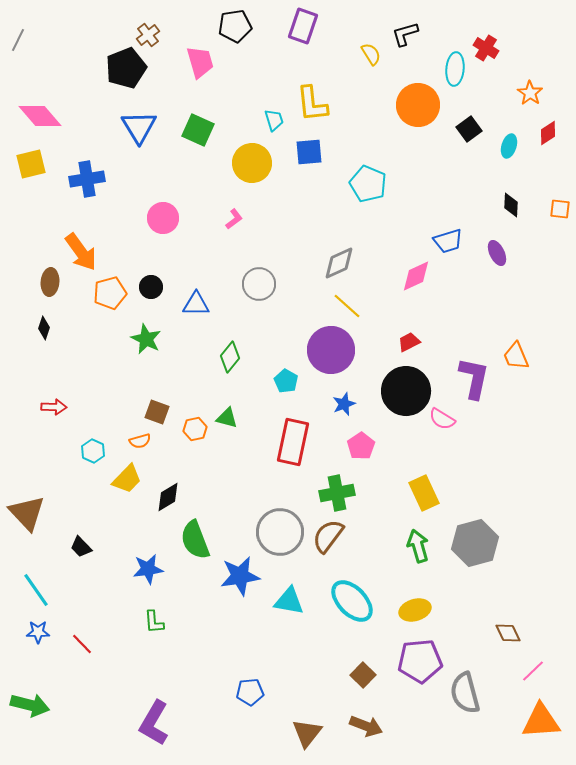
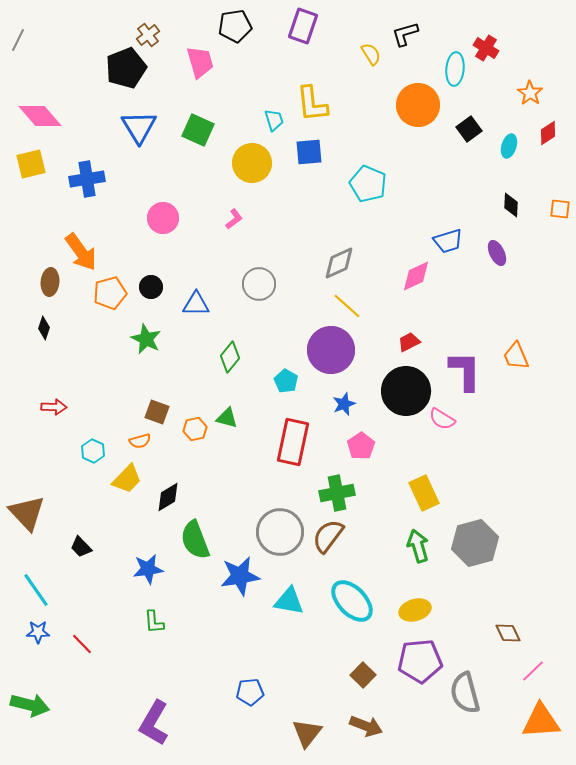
purple L-shape at (474, 378): moved 9 px left, 7 px up; rotated 12 degrees counterclockwise
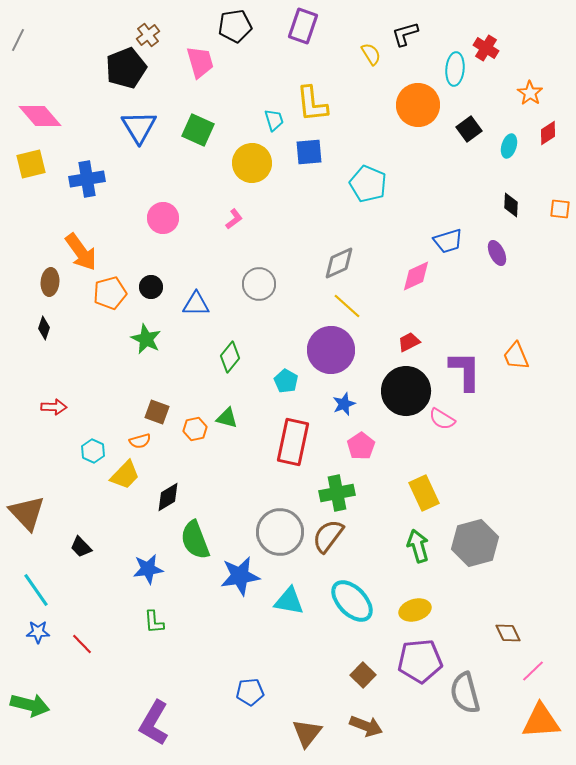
yellow trapezoid at (127, 479): moved 2 px left, 4 px up
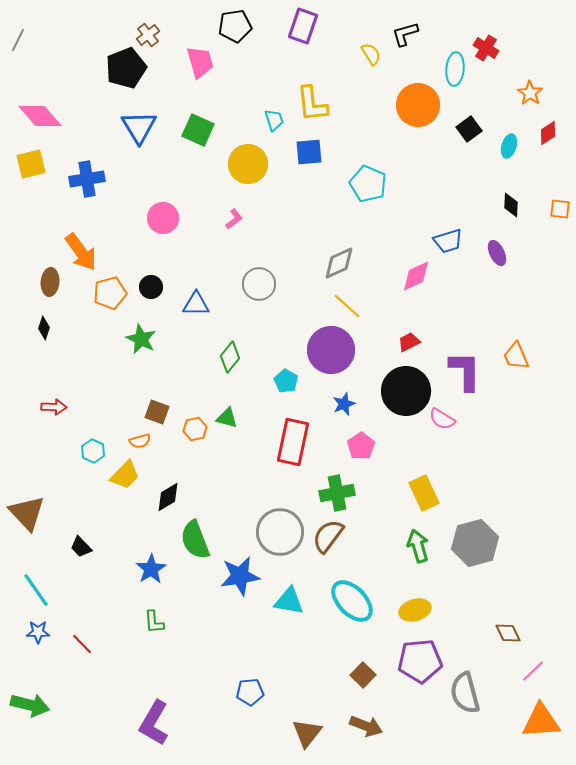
yellow circle at (252, 163): moved 4 px left, 1 px down
green star at (146, 339): moved 5 px left
blue star at (148, 569): moved 3 px right; rotated 24 degrees counterclockwise
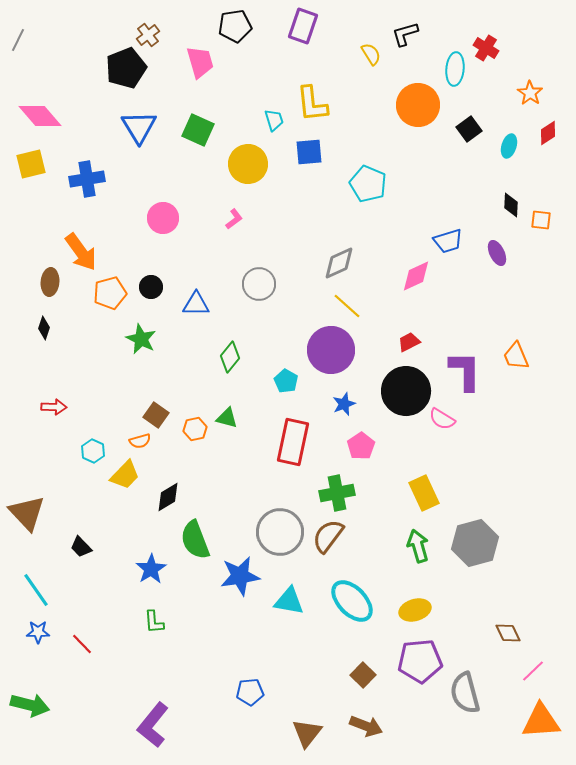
orange square at (560, 209): moved 19 px left, 11 px down
brown square at (157, 412): moved 1 px left, 3 px down; rotated 15 degrees clockwise
purple L-shape at (154, 723): moved 1 px left, 2 px down; rotated 9 degrees clockwise
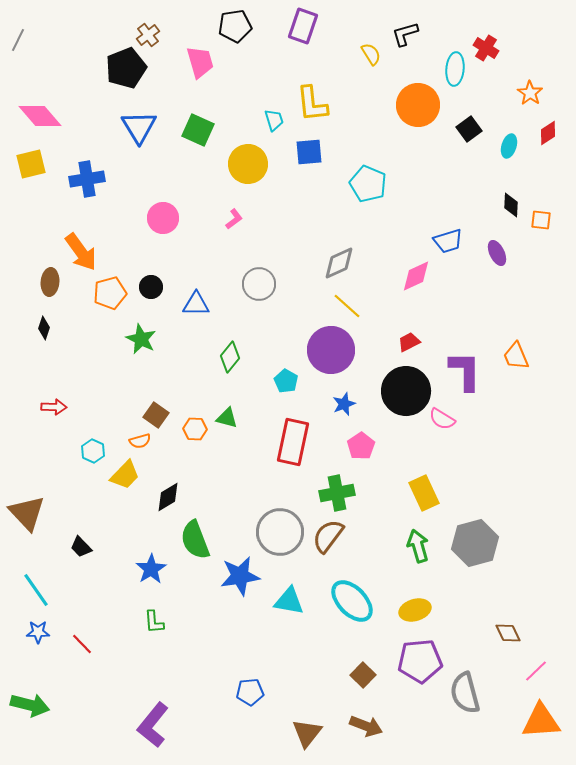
orange hexagon at (195, 429): rotated 15 degrees clockwise
pink line at (533, 671): moved 3 px right
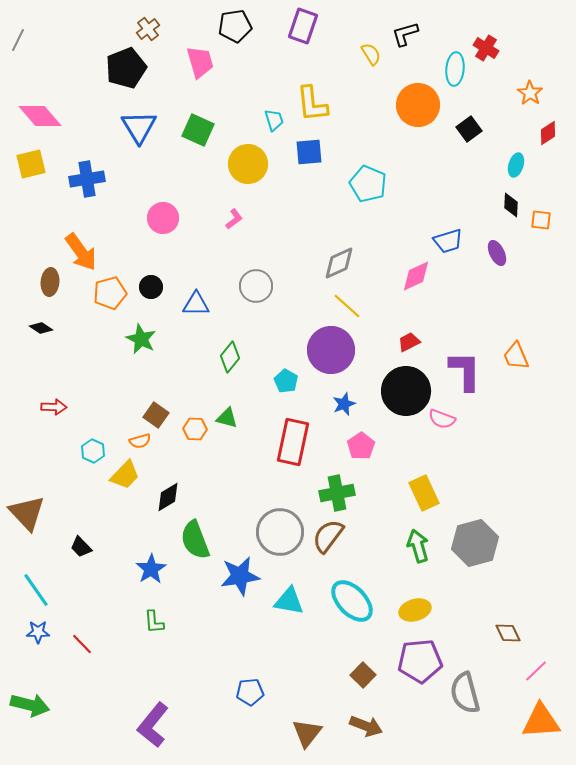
brown cross at (148, 35): moved 6 px up
cyan ellipse at (509, 146): moved 7 px right, 19 px down
gray circle at (259, 284): moved 3 px left, 2 px down
black diamond at (44, 328): moved 3 px left; rotated 75 degrees counterclockwise
pink semicircle at (442, 419): rotated 12 degrees counterclockwise
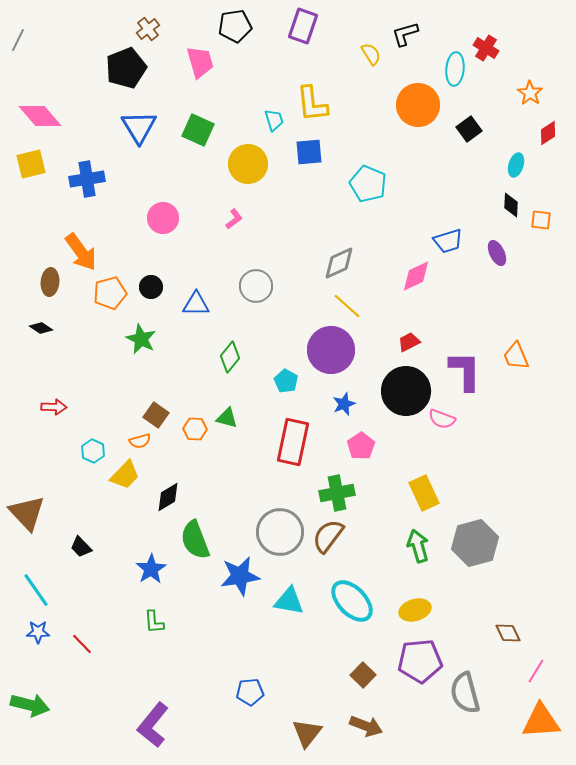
pink line at (536, 671): rotated 15 degrees counterclockwise
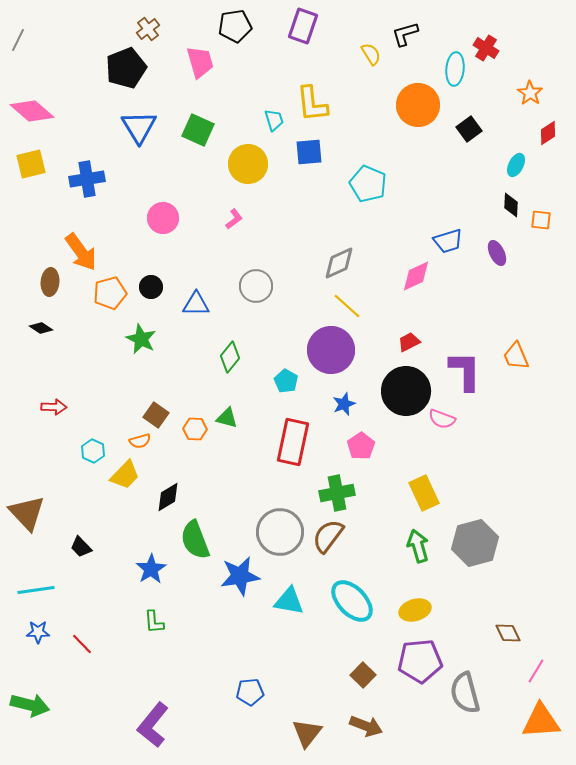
pink diamond at (40, 116): moved 8 px left, 5 px up; rotated 9 degrees counterclockwise
cyan ellipse at (516, 165): rotated 10 degrees clockwise
cyan line at (36, 590): rotated 63 degrees counterclockwise
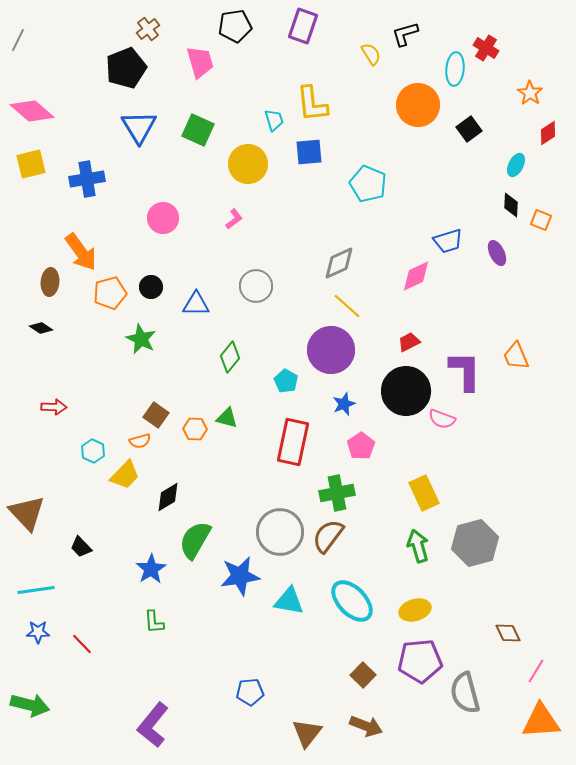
orange square at (541, 220): rotated 15 degrees clockwise
green semicircle at (195, 540): rotated 51 degrees clockwise
